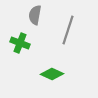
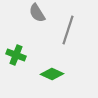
gray semicircle: moved 2 px right, 2 px up; rotated 42 degrees counterclockwise
green cross: moved 4 px left, 12 px down
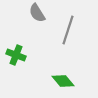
green diamond: moved 11 px right, 7 px down; rotated 25 degrees clockwise
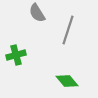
green cross: rotated 36 degrees counterclockwise
green diamond: moved 4 px right
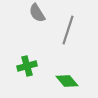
green cross: moved 11 px right, 11 px down
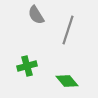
gray semicircle: moved 1 px left, 2 px down
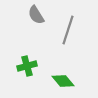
green diamond: moved 4 px left
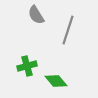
green diamond: moved 7 px left
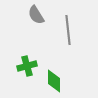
gray line: rotated 24 degrees counterclockwise
green diamond: moved 2 px left; rotated 40 degrees clockwise
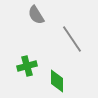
gray line: moved 4 px right, 9 px down; rotated 28 degrees counterclockwise
green diamond: moved 3 px right
